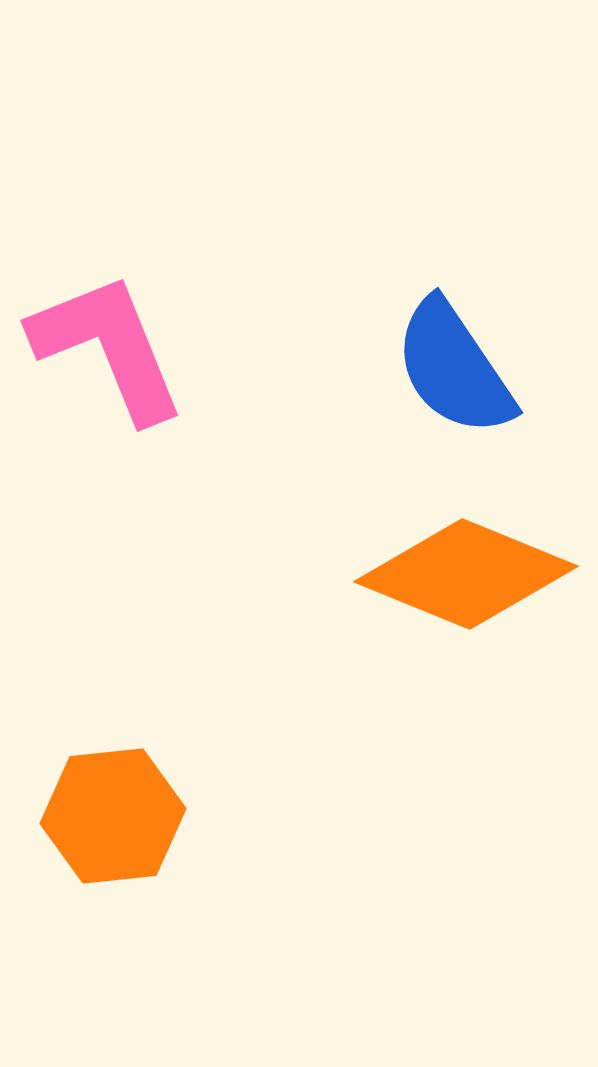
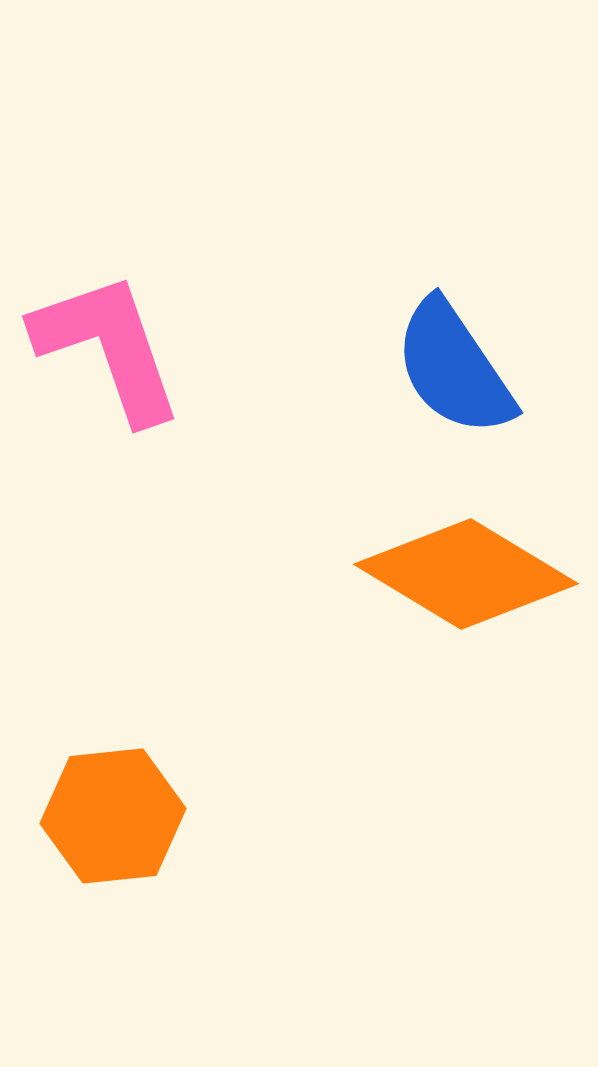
pink L-shape: rotated 3 degrees clockwise
orange diamond: rotated 9 degrees clockwise
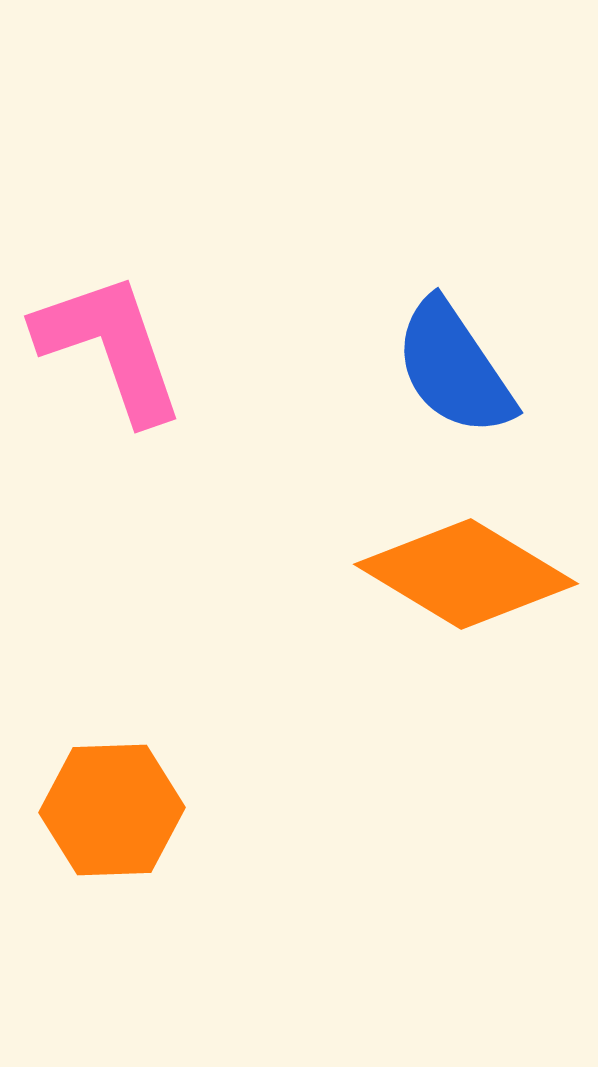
pink L-shape: moved 2 px right
orange hexagon: moved 1 px left, 6 px up; rotated 4 degrees clockwise
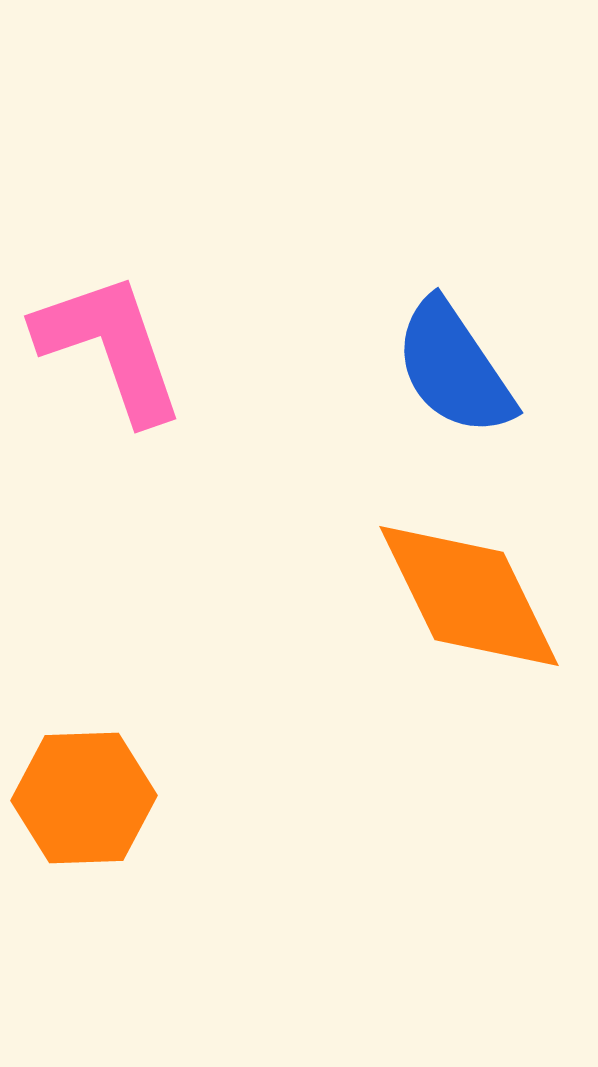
orange diamond: moved 3 px right, 22 px down; rotated 33 degrees clockwise
orange hexagon: moved 28 px left, 12 px up
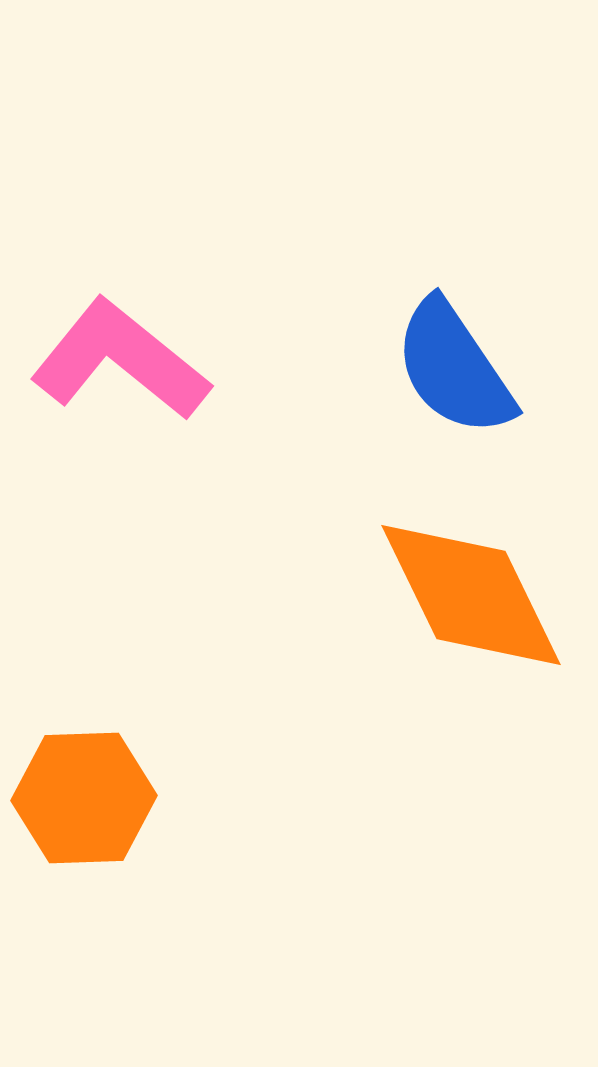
pink L-shape: moved 10 px right, 13 px down; rotated 32 degrees counterclockwise
orange diamond: moved 2 px right, 1 px up
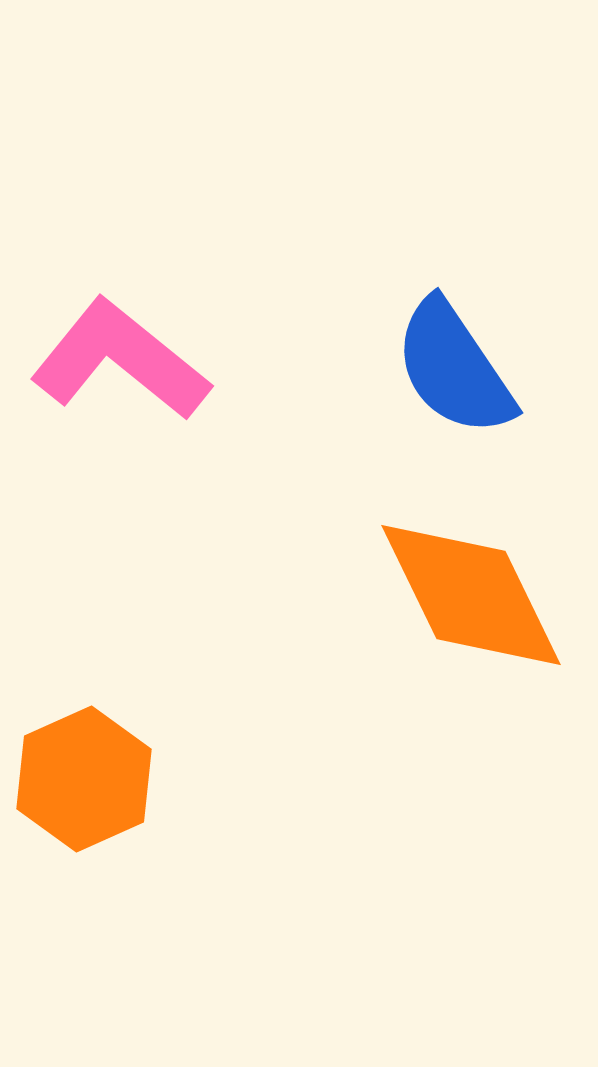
orange hexagon: moved 19 px up; rotated 22 degrees counterclockwise
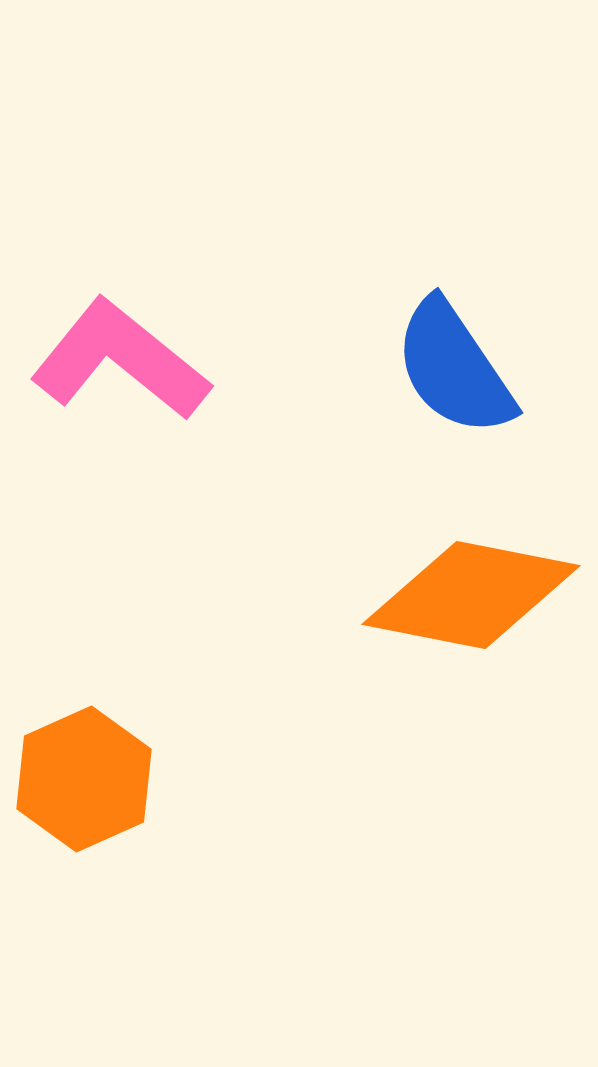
orange diamond: rotated 53 degrees counterclockwise
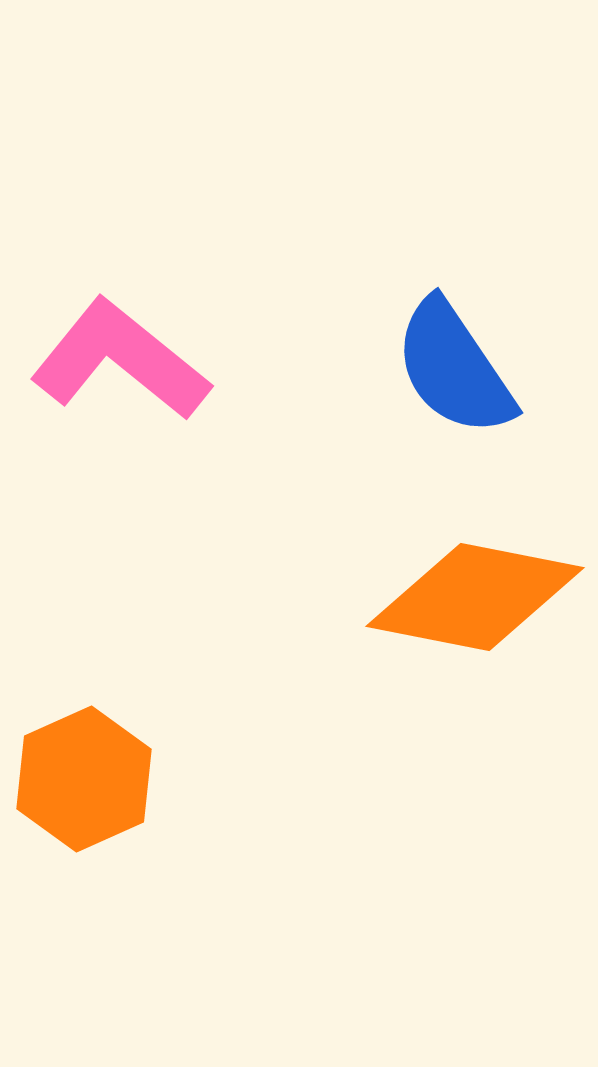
orange diamond: moved 4 px right, 2 px down
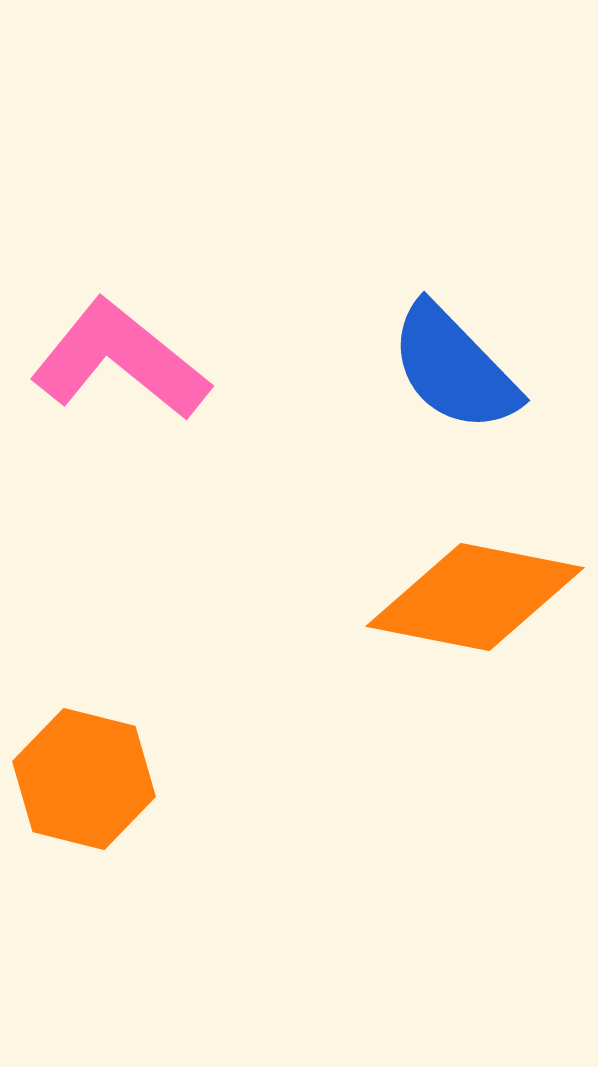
blue semicircle: rotated 10 degrees counterclockwise
orange hexagon: rotated 22 degrees counterclockwise
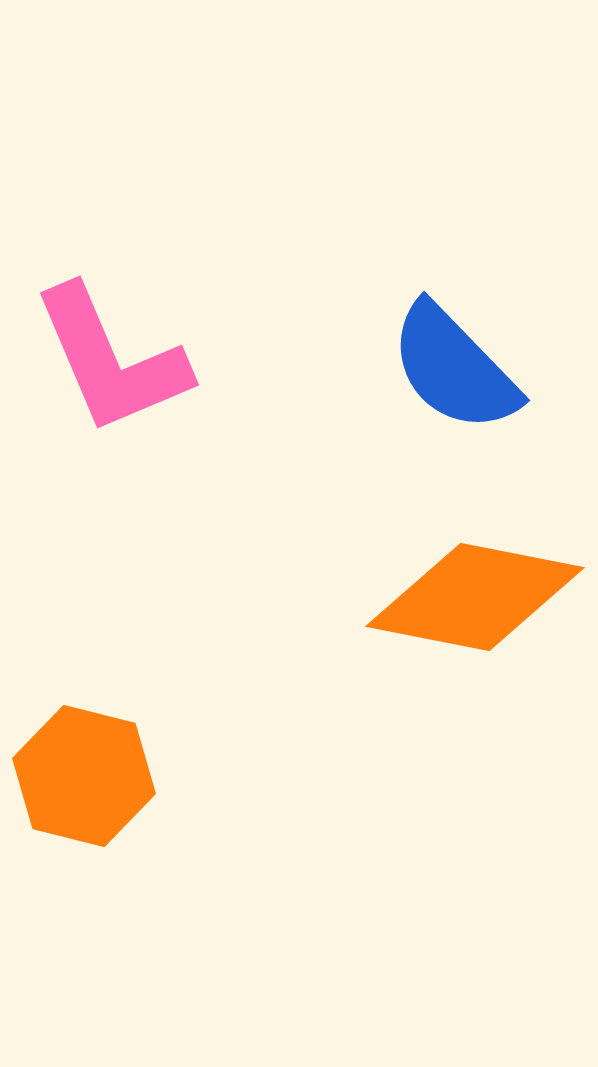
pink L-shape: moved 9 px left; rotated 152 degrees counterclockwise
orange hexagon: moved 3 px up
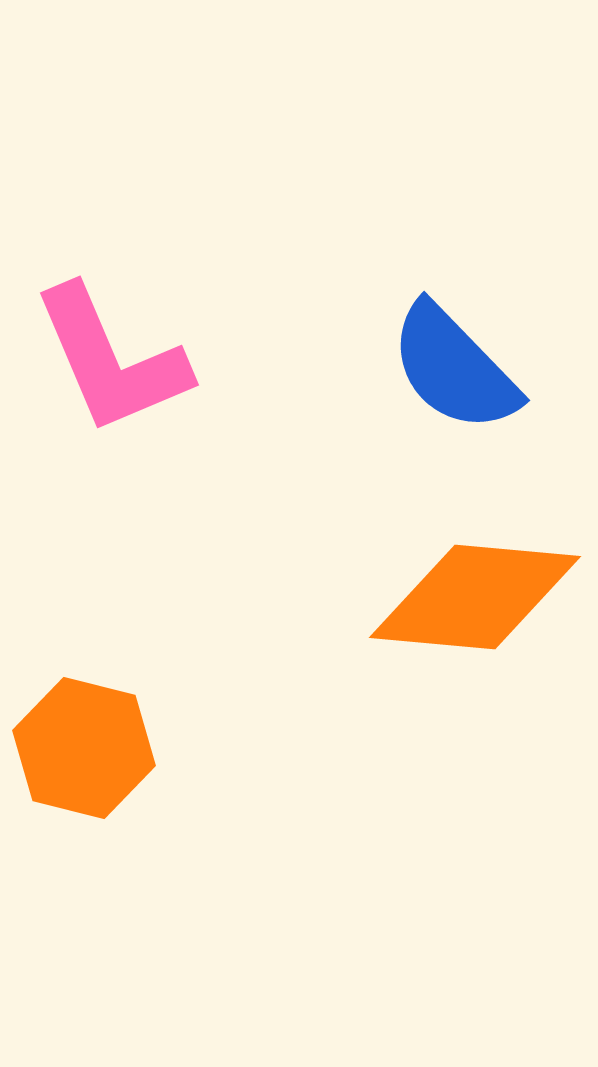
orange diamond: rotated 6 degrees counterclockwise
orange hexagon: moved 28 px up
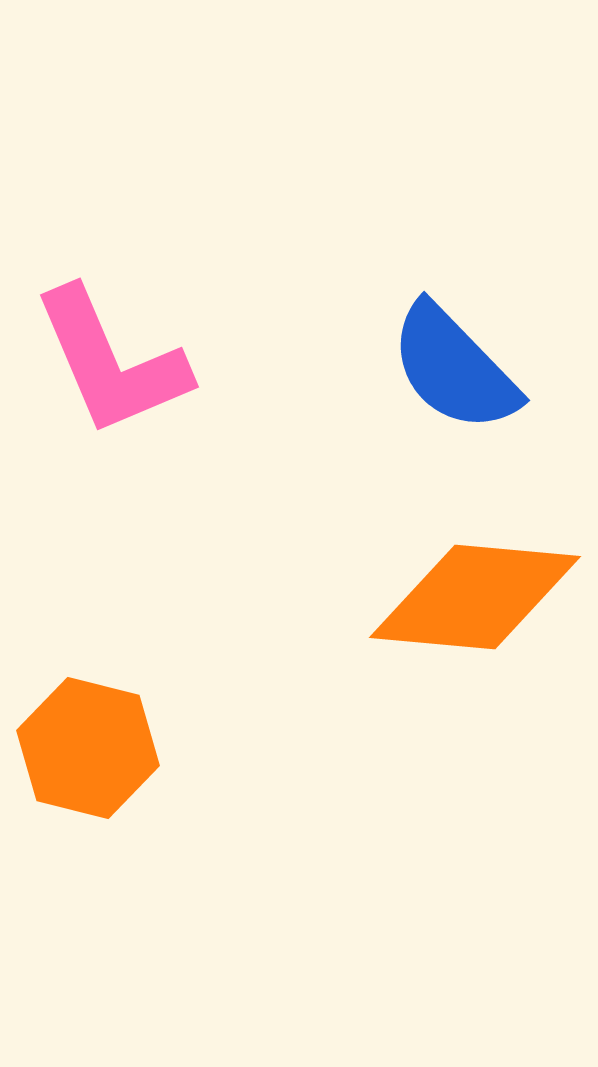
pink L-shape: moved 2 px down
orange hexagon: moved 4 px right
